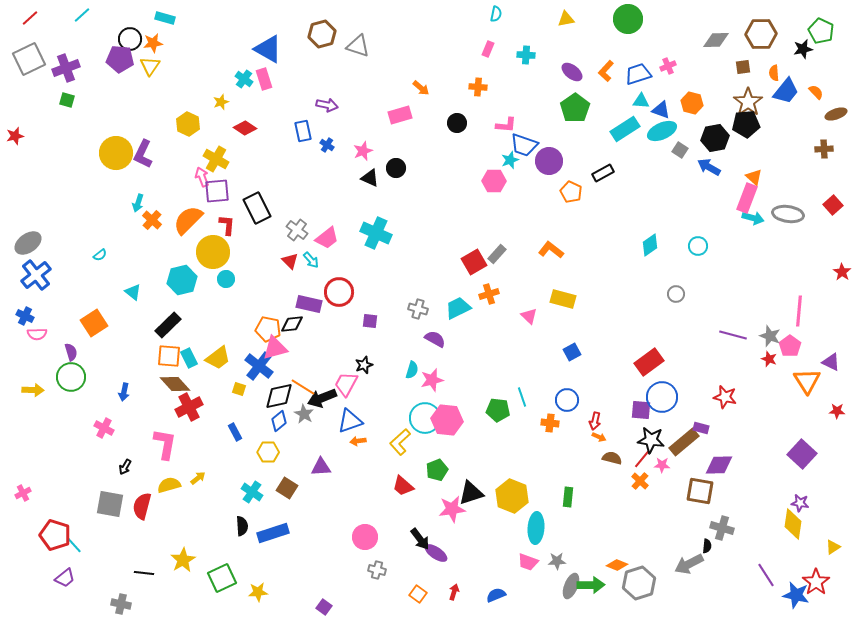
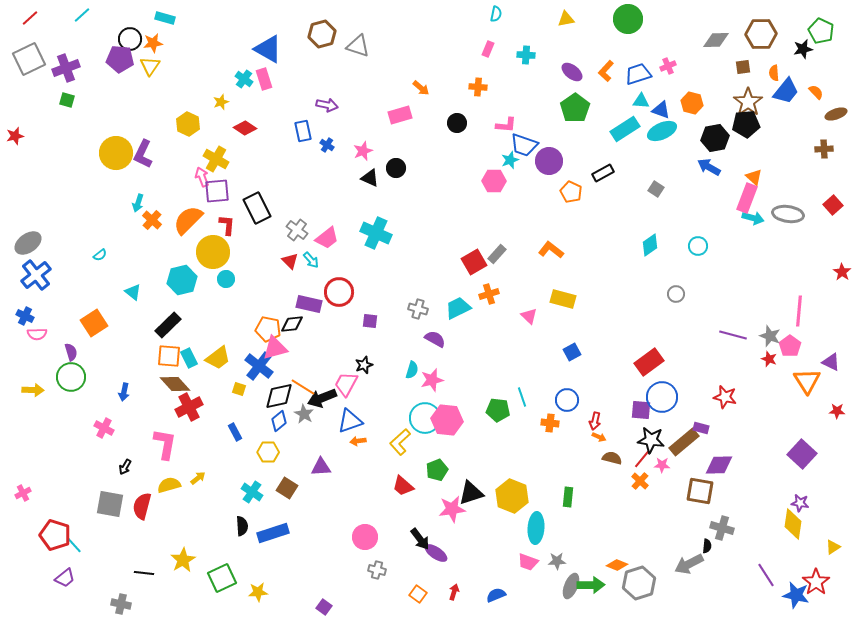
gray square at (680, 150): moved 24 px left, 39 px down
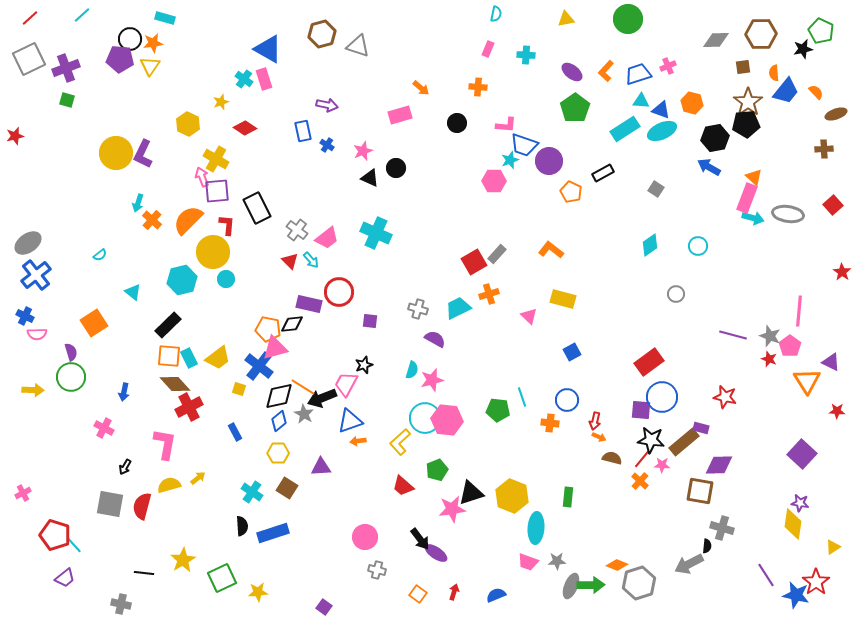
yellow hexagon at (268, 452): moved 10 px right, 1 px down
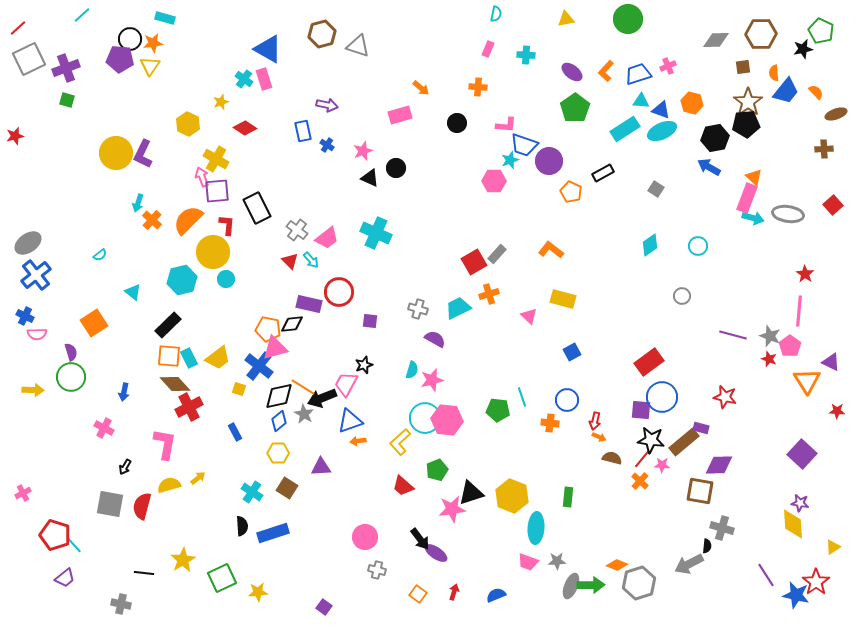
red line at (30, 18): moved 12 px left, 10 px down
red star at (842, 272): moved 37 px left, 2 px down
gray circle at (676, 294): moved 6 px right, 2 px down
yellow diamond at (793, 524): rotated 12 degrees counterclockwise
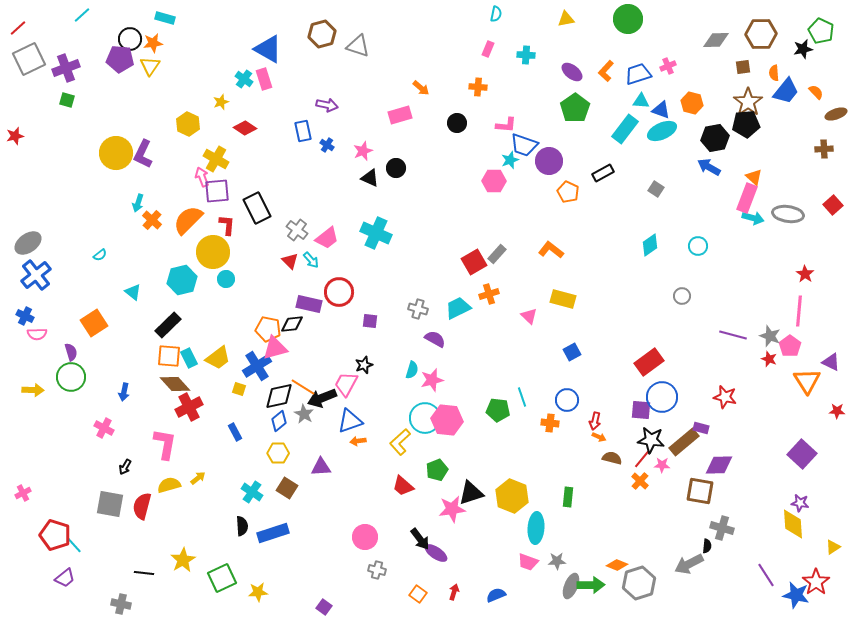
cyan rectangle at (625, 129): rotated 20 degrees counterclockwise
orange pentagon at (571, 192): moved 3 px left
blue cross at (259, 366): moved 2 px left; rotated 20 degrees clockwise
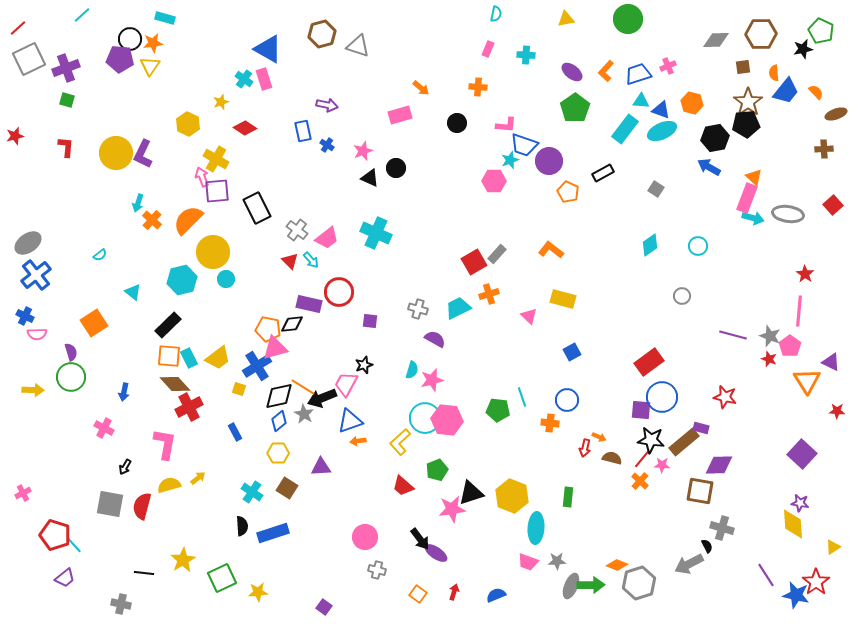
red L-shape at (227, 225): moved 161 px left, 78 px up
red arrow at (595, 421): moved 10 px left, 27 px down
black semicircle at (707, 546): rotated 32 degrees counterclockwise
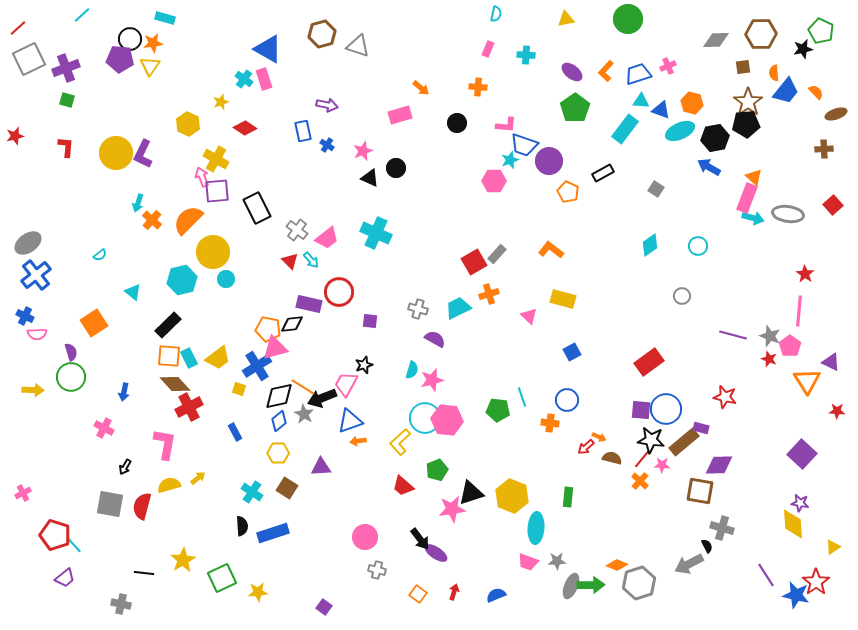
cyan ellipse at (662, 131): moved 18 px right
blue circle at (662, 397): moved 4 px right, 12 px down
red arrow at (585, 448): moved 1 px right, 1 px up; rotated 36 degrees clockwise
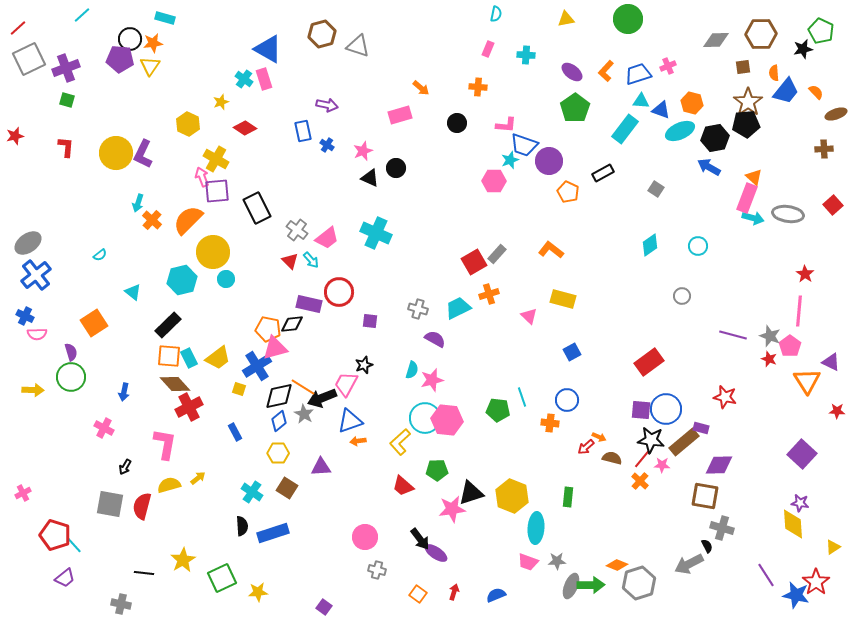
green pentagon at (437, 470): rotated 20 degrees clockwise
brown square at (700, 491): moved 5 px right, 5 px down
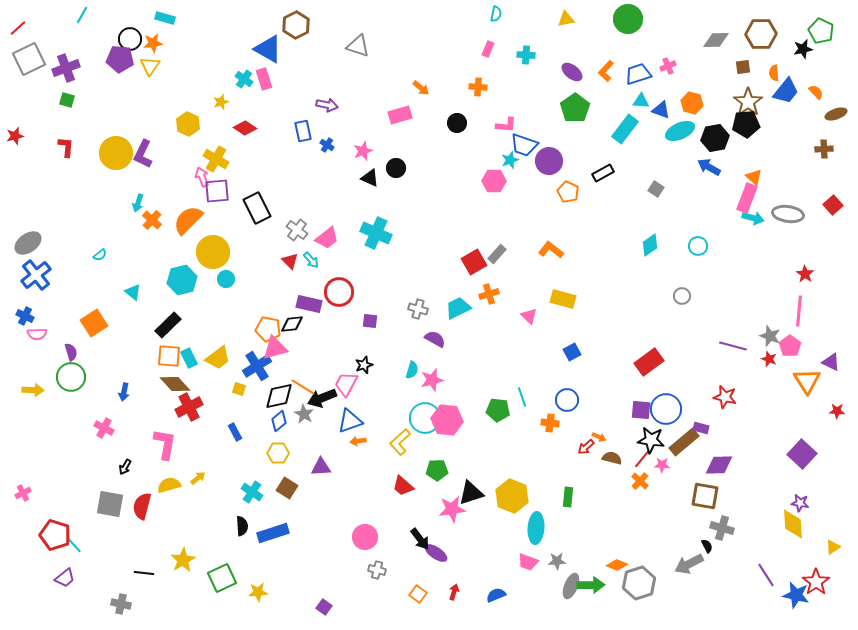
cyan line at (82, 15): rotated 18 degrees counterclockwise
brown hexagon at (322, 34): moved 26 px left, 9 px up; rotated 12 degrees counterclockwise
purple line at (733, 335): moved 11 px down
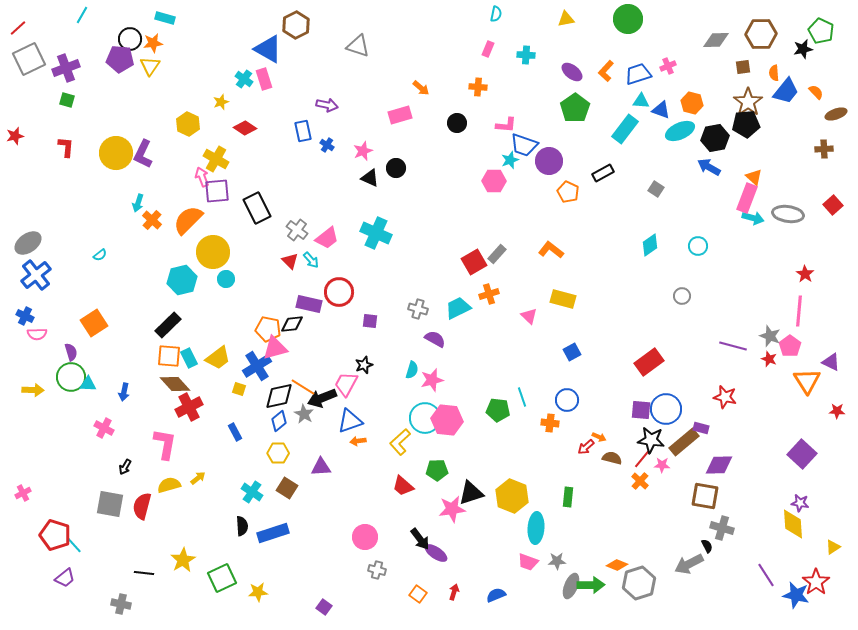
cyan triangle at (133, 292): moved 45 px left, 92 px down; rotated 36 degrees counterclockwise
